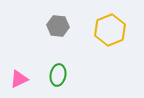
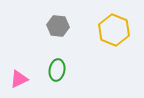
yellow hexagon: moved 4 px right; rotated 16 degrees counterclockwise
green ellipse: moved 1 px left, 5 px up
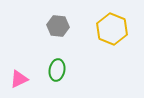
yellow hexagon: moved 2 px left, 1 px up
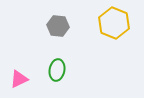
yellow hexagon: moved 2 px right, 6 px up
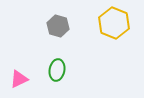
gray hexagon: rotated 10 degrees clockwise
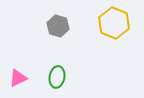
green ellipse: moved 7 px down
pink triangle: moved 1 px left, 1 px up
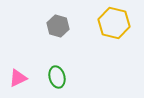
yellow hexagon: rotated 8 degrees counterclockwise
green ellipse: rotated 25 degrees counterclockwise
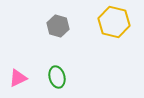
yellow hexagon: moved 1 px up
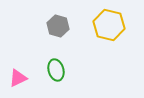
yellow hexagon: moved 5 px left, 3 px down
green ellipse: moved 1 px left, 7 px up
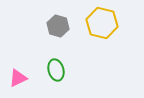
yellow hexagon: moved 7 px left, 2 px up
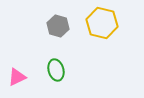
pink triangle: moved 1 px left, 1 px up
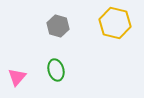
yellow hexagon: moved 13 px right
pink triangle: rotated 24 degrees counterclockwise
